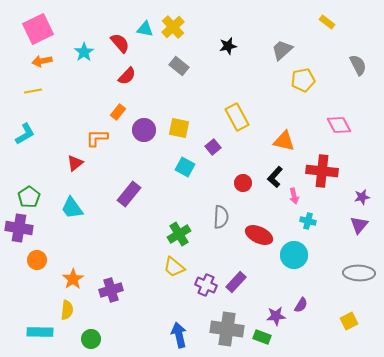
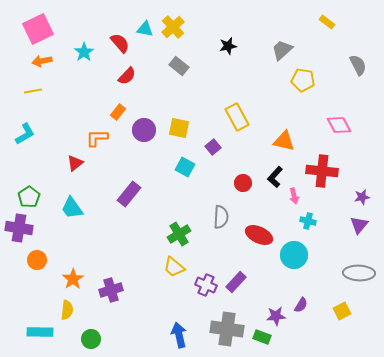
yellow pentagon at (303, 80): rotated 20 degrees clockwise
yellow square at (349, 321): moved 7 px left, 10 px up
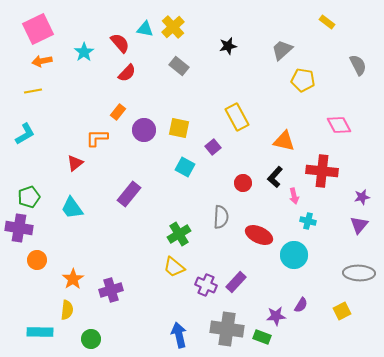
red semicircle at (127, 76): moved 3 px up
green pentagon at (29, 197): rotated 15 degrees clockwise
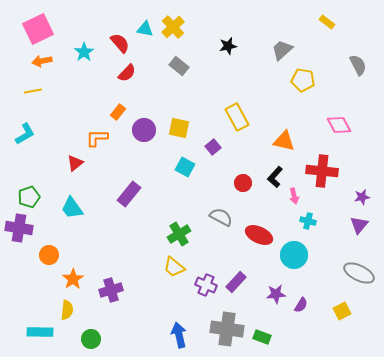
gray semicircle at (221, 217): rotated 65 degrees counterclockwise
orange circle at (37, 260): moved 12 px right, 5 px up
gray ellipse at (359, 273): rotated 24 degrees clockwise
purple star at (276, 316): moved 22 px up
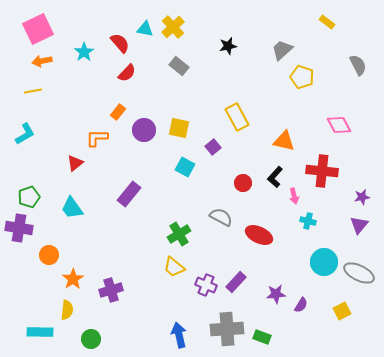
yellow pentagon at (303, 80): moved 1 px left, 3 px up; rotated 10 degrees clockwise
cyan circle at (294, 255): moved 30 px right, 7 px down
gray cross at (227, 329): rotated 12 degrees counterclockwise
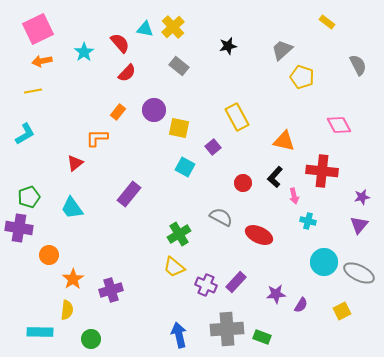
purple circle at (144, 130): moved 10 px right, 20 px up
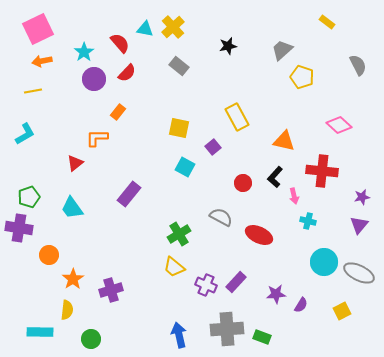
purple circle at (154, 110): moved 60 px left, 31 px up
pink diamond at (339, 125): rotated 20 degrees counterclockwise
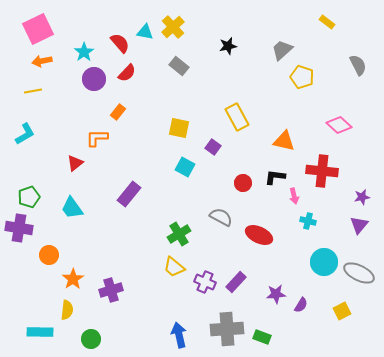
cyan triangle at (145, 29): moved 3 px down
purple square at (213, 147): rotated 14 degrees counterclockwise
black L-shape at (275, 177): rotated 55 degrees clockwise
purple cross at (206, 285): moved 1 px left, 3 px up
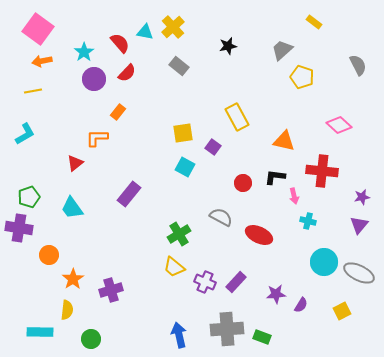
yellow rectangle at (327, 22): moved 13 px left
pink square at (38, 29): rotated 28 degrees counterclockwise
yellow square at (179, 128): moved 4 px right, 5 px down; rotated 20 degrees counterclockwise
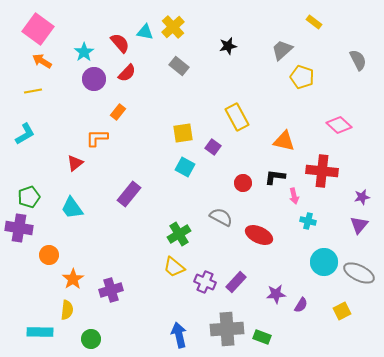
orange arrow at (42, 61): rotated 42 degrees clockwise
gray semicircle at (358, 65): moved 5 px up
